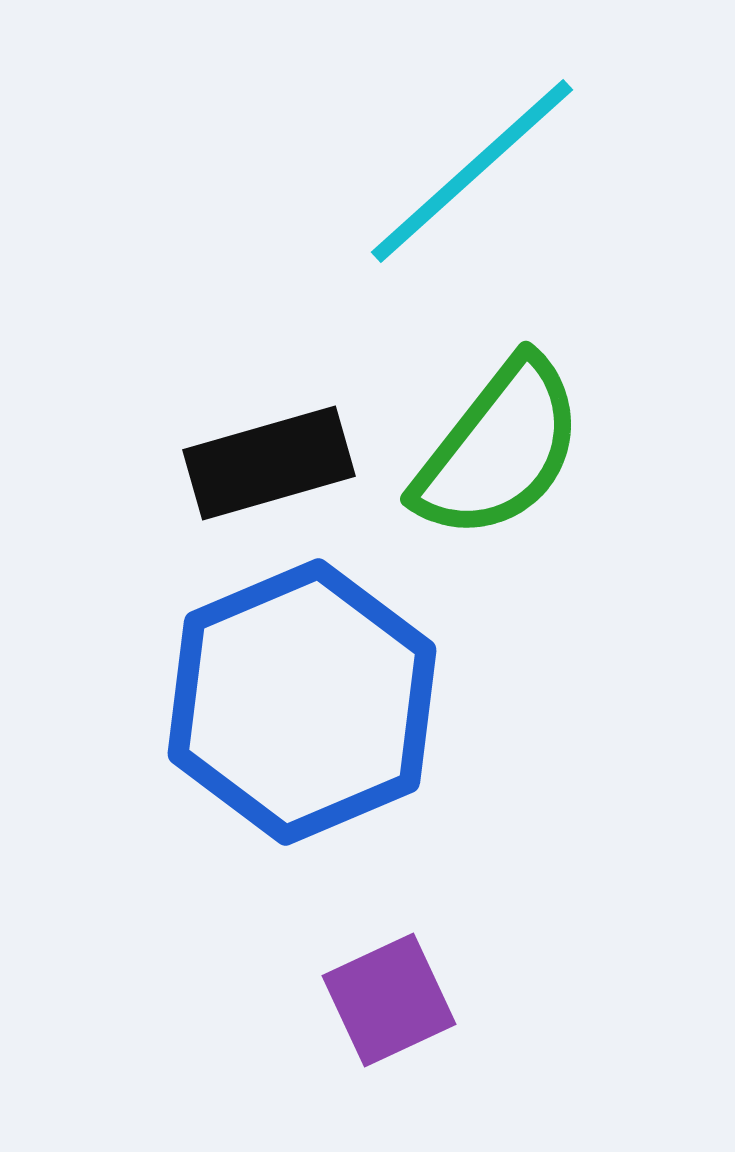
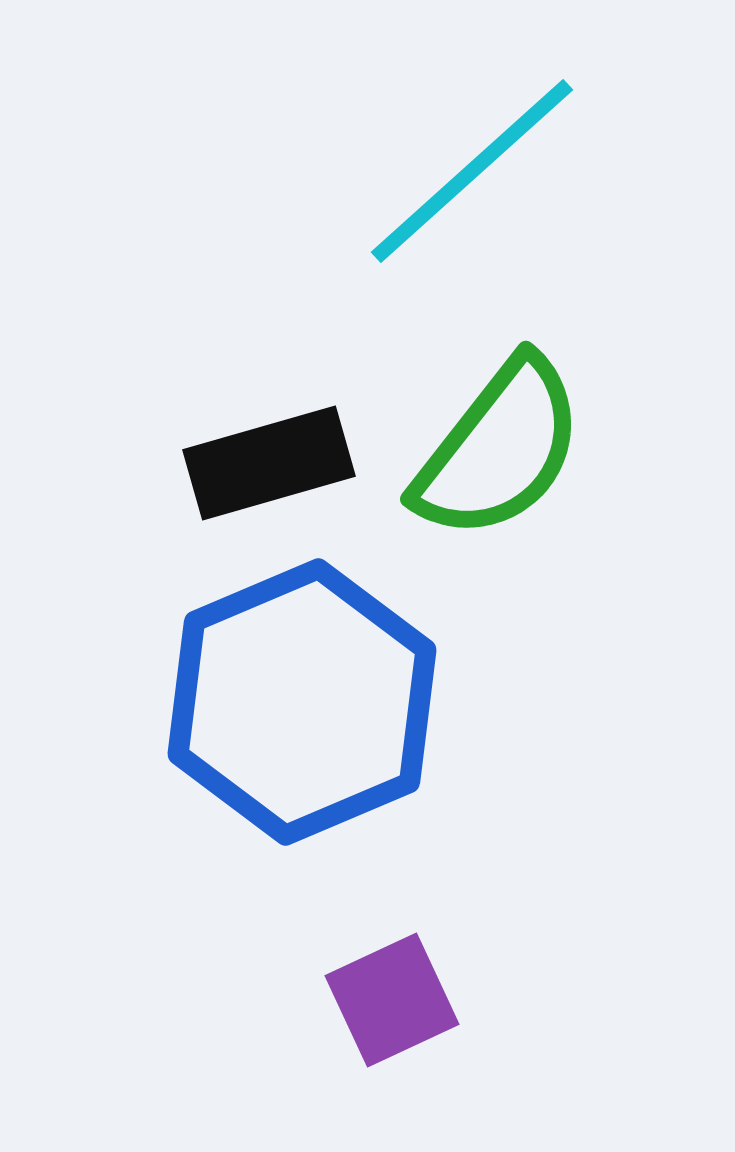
purple square: moved 3 px right
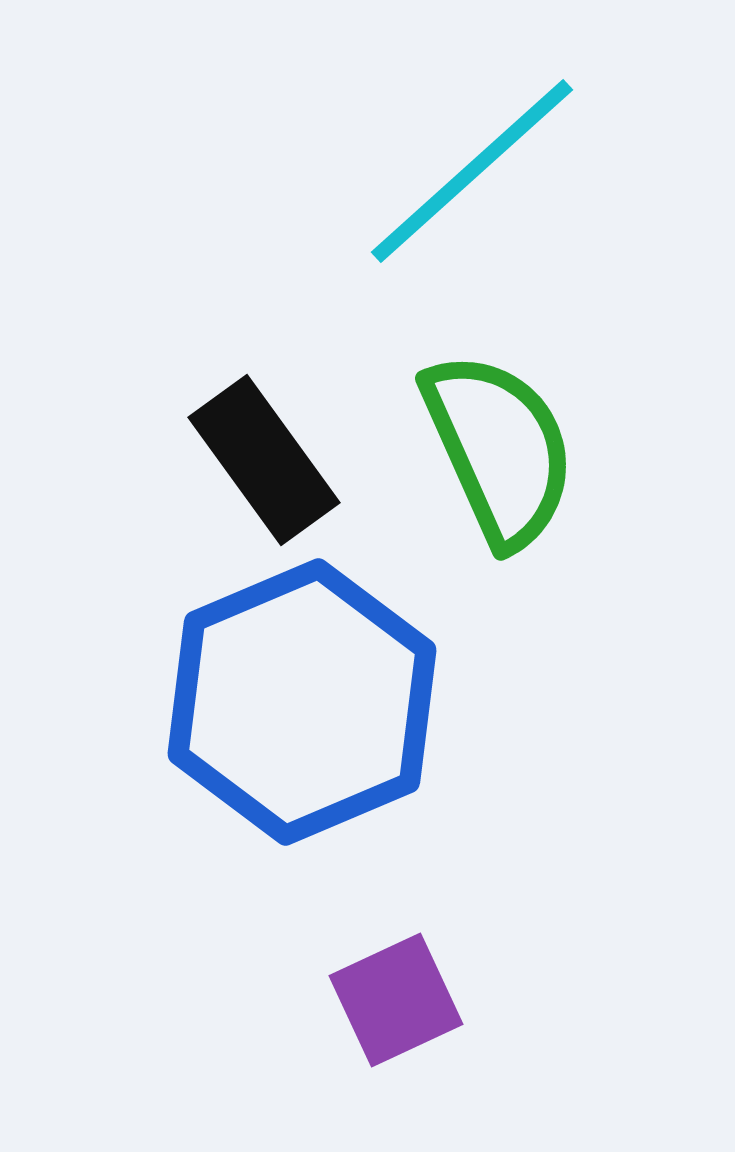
green semicircle: rotated 62 degrees counterclockwise
black rectangle: moved 5 px left, 3 px up; rotated 70 degrees clockwise
purple square: moved 4 px right
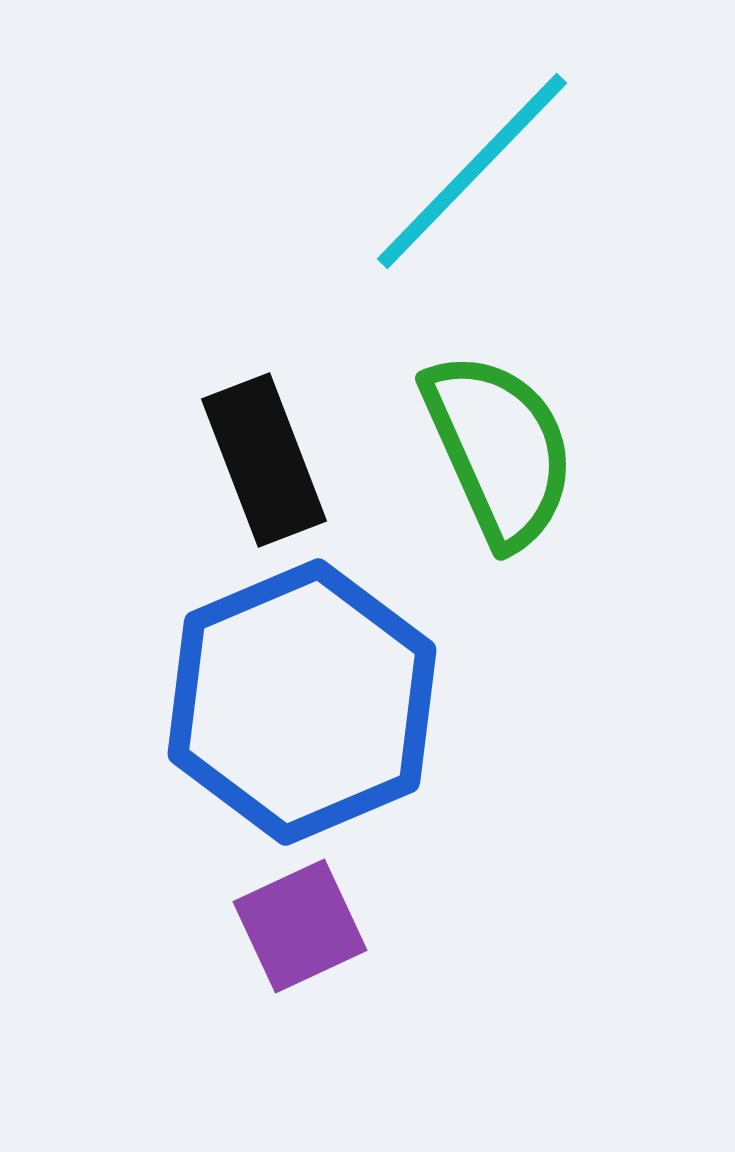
cyan line: rotated 4 degrees counterclockwise
black rectangle: rotated 15 degrees clockwise
purple square: moved 96 px left, 74 px up
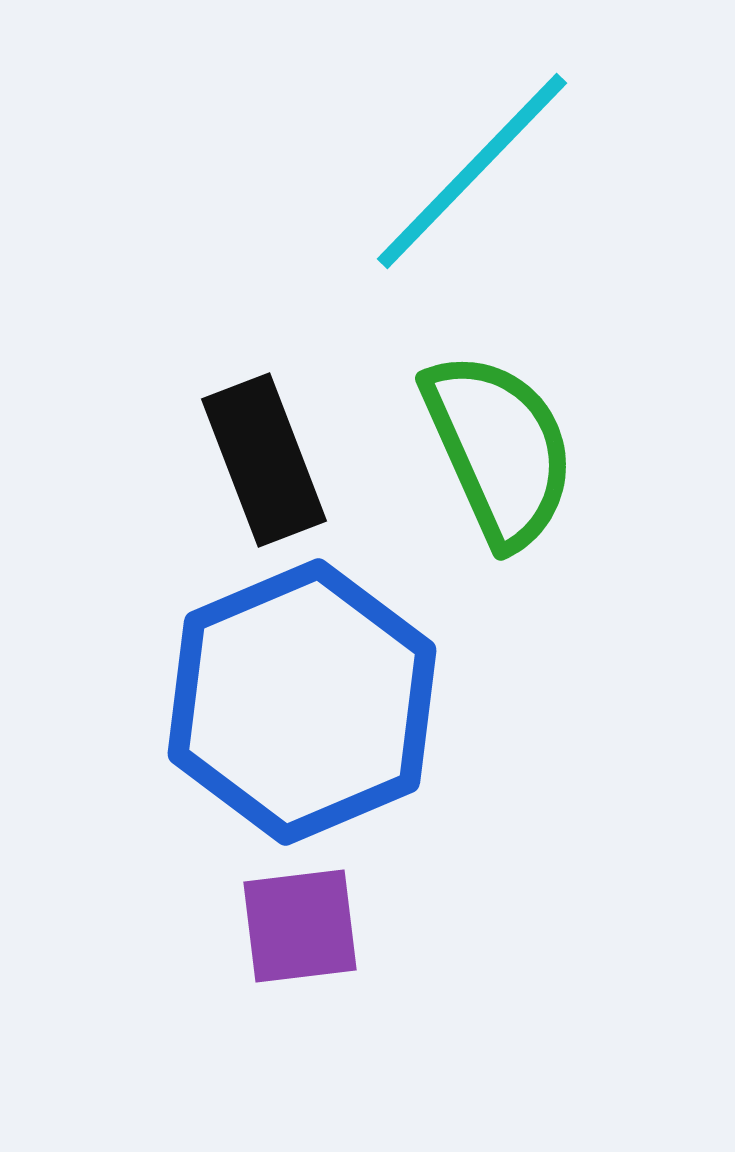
purple square: rotated 18 degrees clockwise
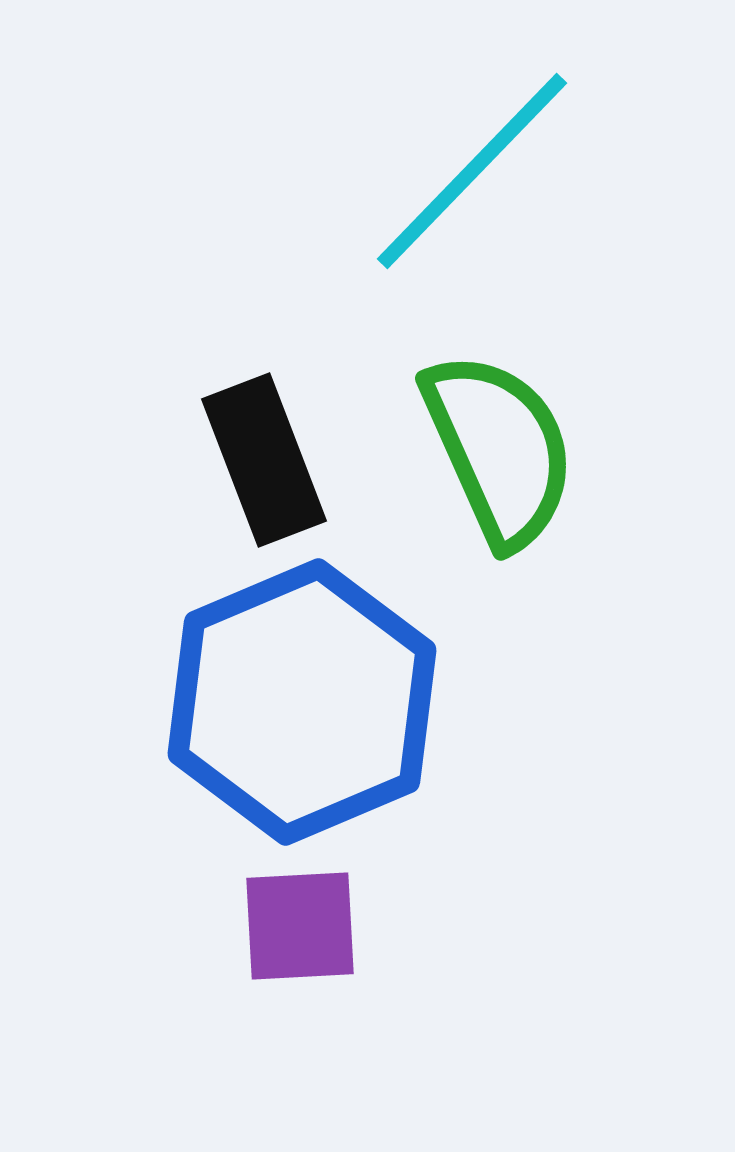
purple square: rotated 4 degrees clockwise
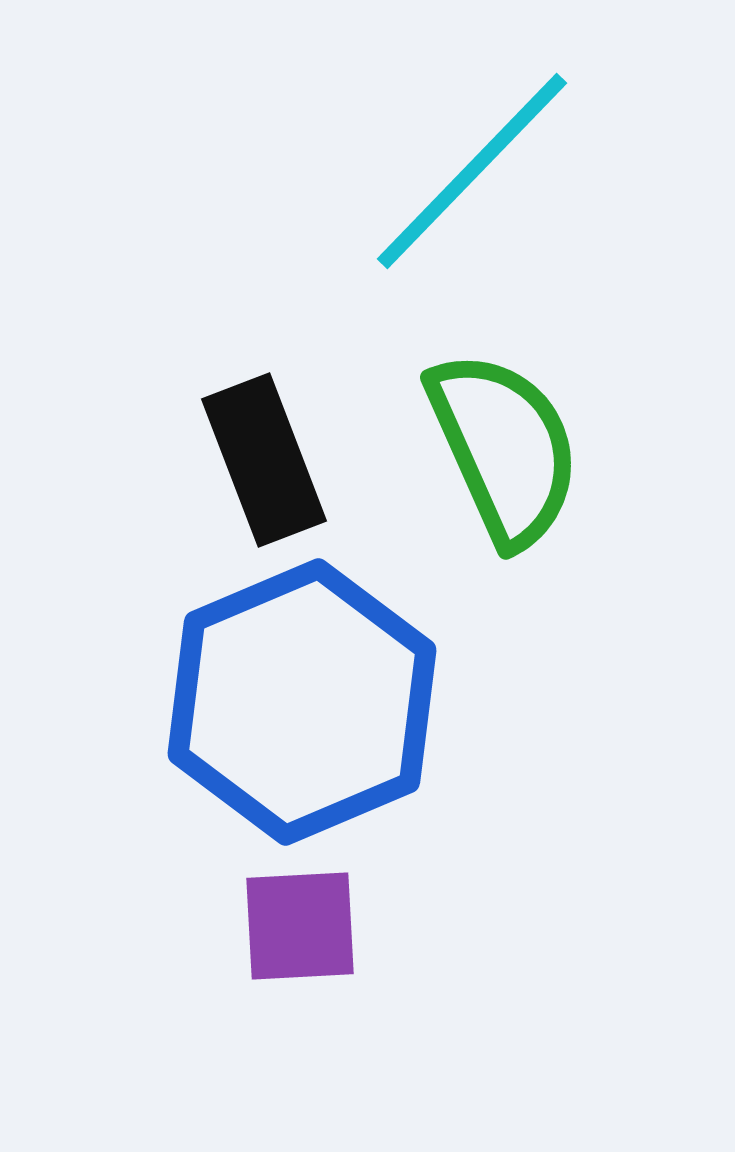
green semicircle: moved 5 px right, 1 px up
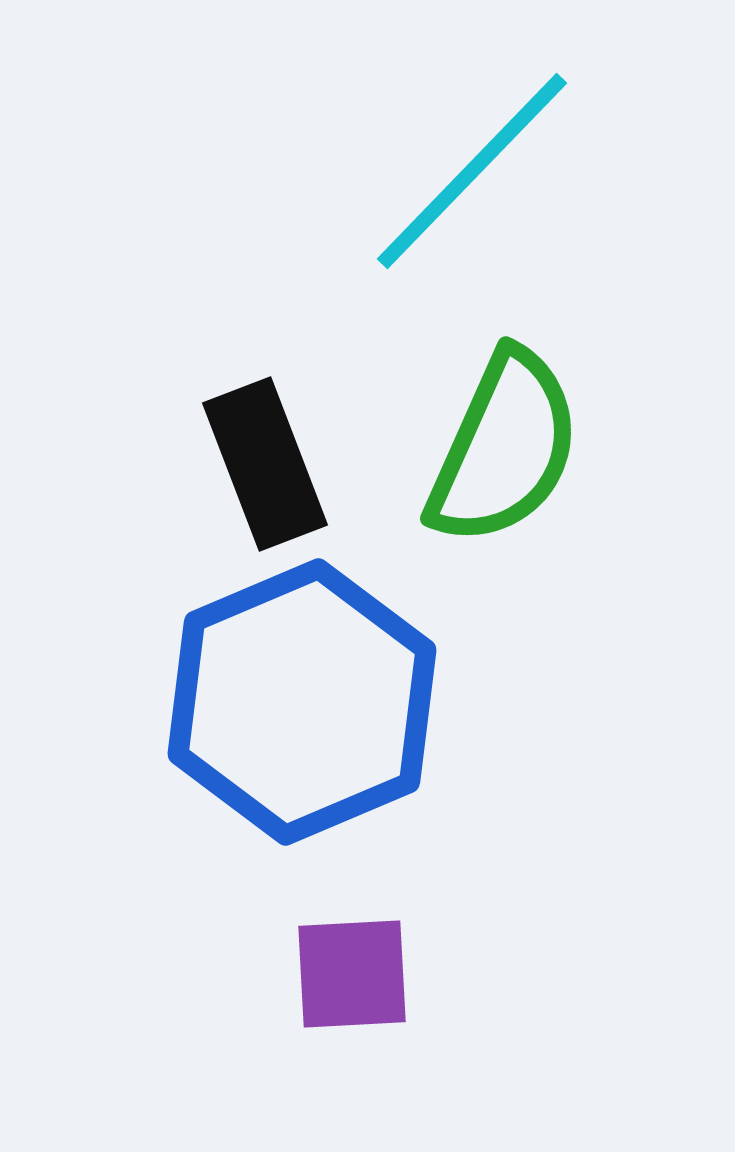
green semicircle: rotated 48 degrees clockwise
black rectangle: moved 1 px right, 4 px down
purple square: moved 52 px right, 48 px down
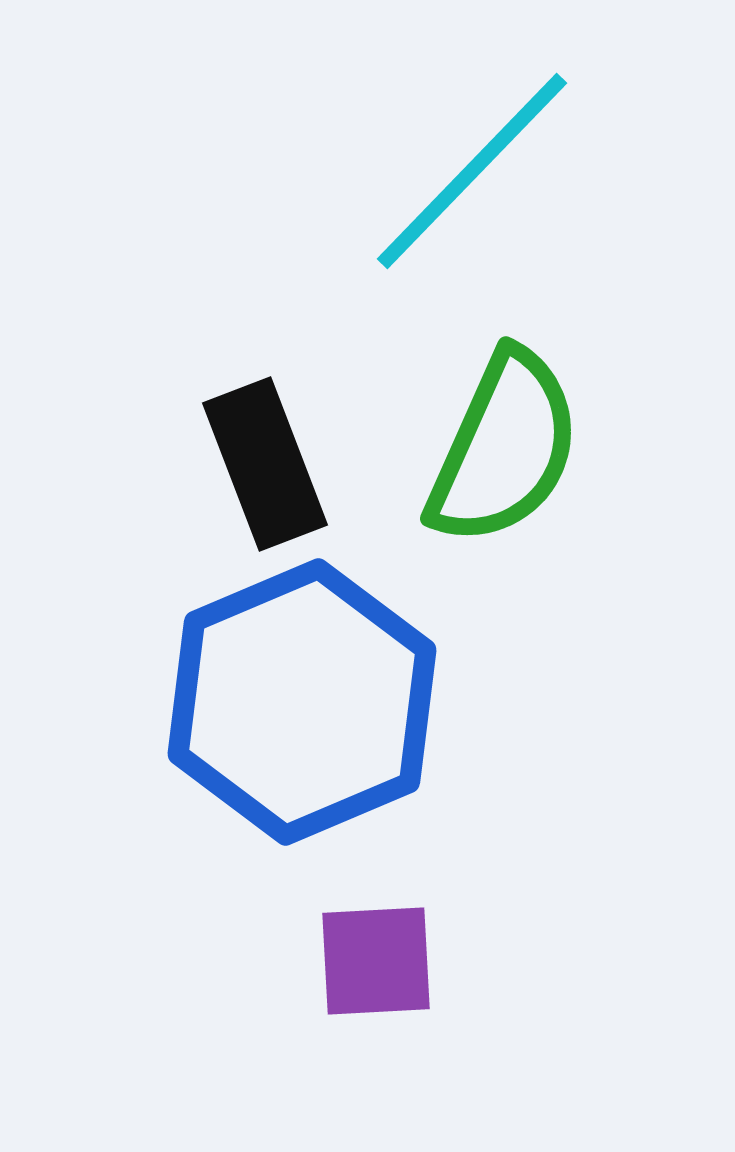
purple square: moved 24 px right, 13 px up
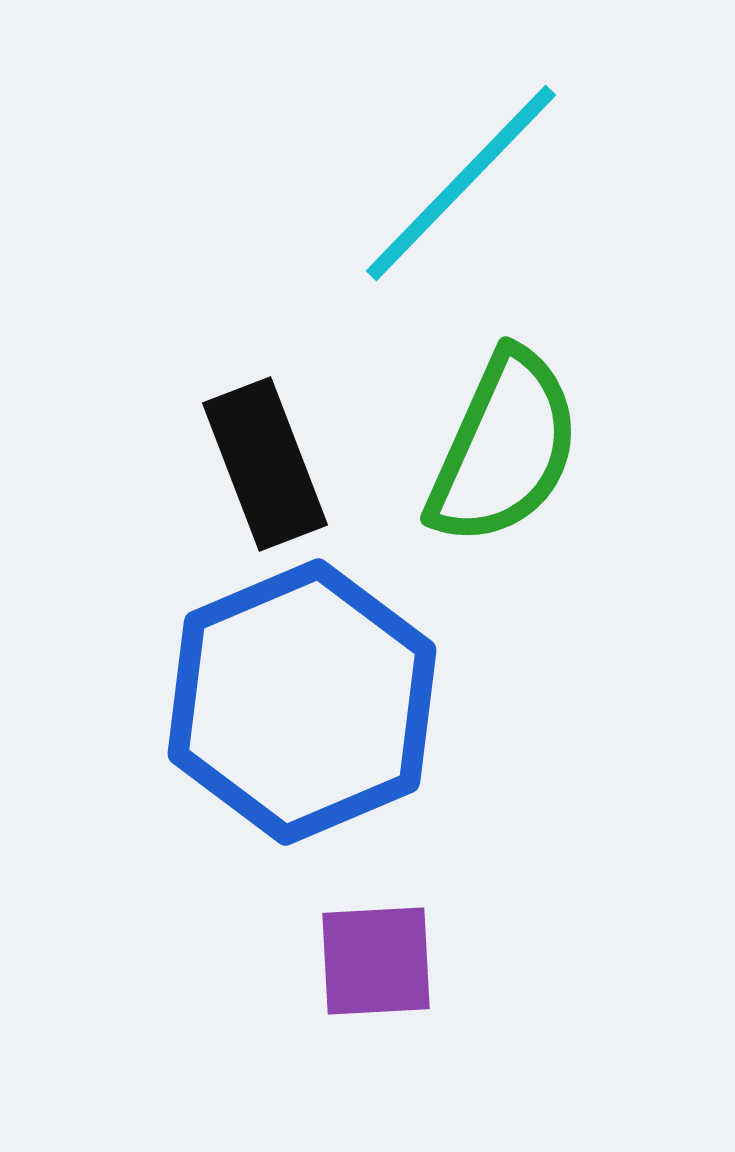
cyan line: moved 11 px left, 12 px down
